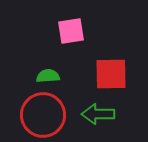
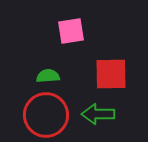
red circle: moved 3 px right
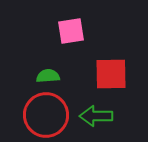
green arrow: moved 2 px left, 2 px down
